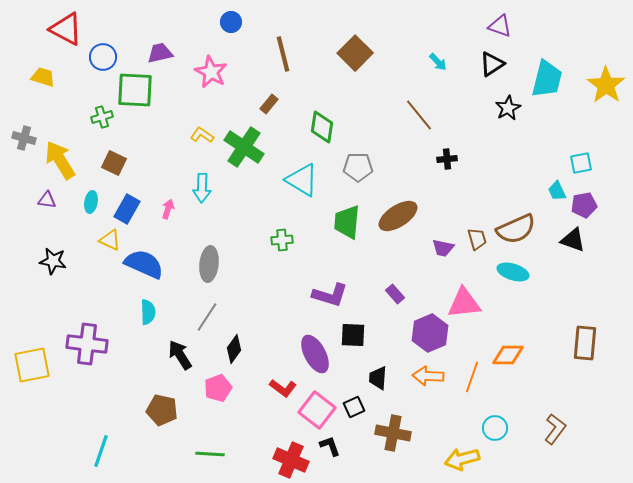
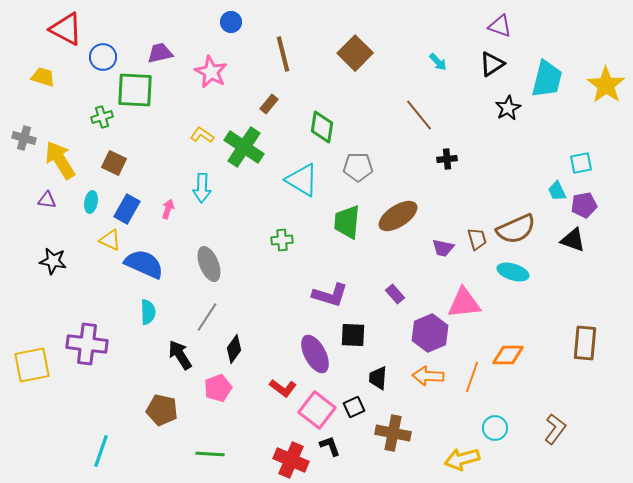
gray ellipse at (209, 264): rotated 28 degrees counterclockwise
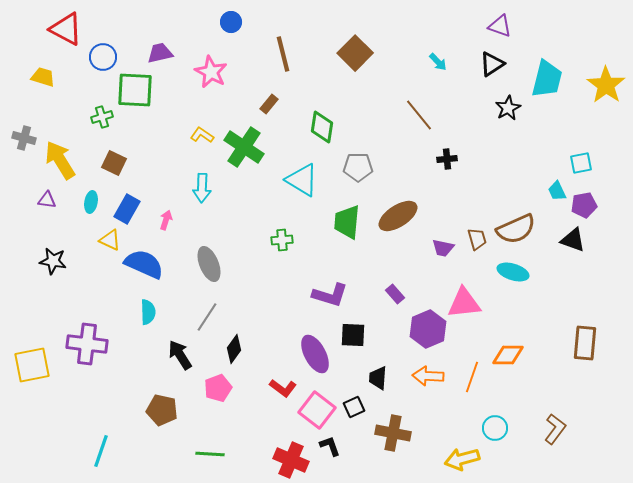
pink arrow at (168, 209): moved 2 px left, 11 px down
purple hexagon at (430, 333): moved 2 px left, 4 px up
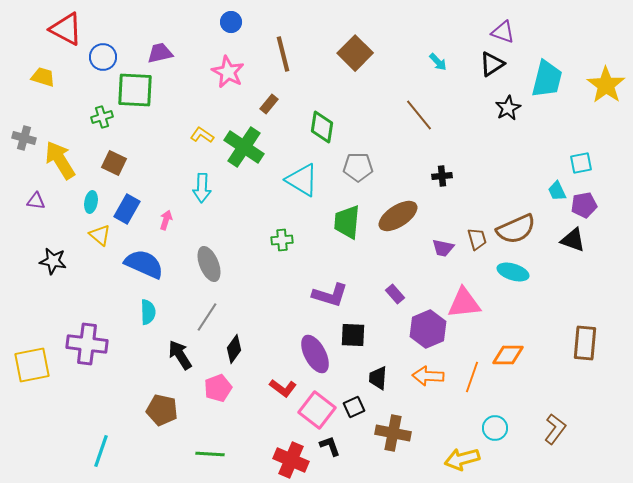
purple triangle at (500, 26): moved 3 px right, 6 px down
pink star at (211, 72): moved 17 px right
black cross at (447, 159): moved 5 px left, 17 px down
purple triangle at (47, 200): moved 11 px left, 1 px down
yellow triangle at (110, 240): moved 10 px left, 5 px up; rotated 15 degrees clockwise
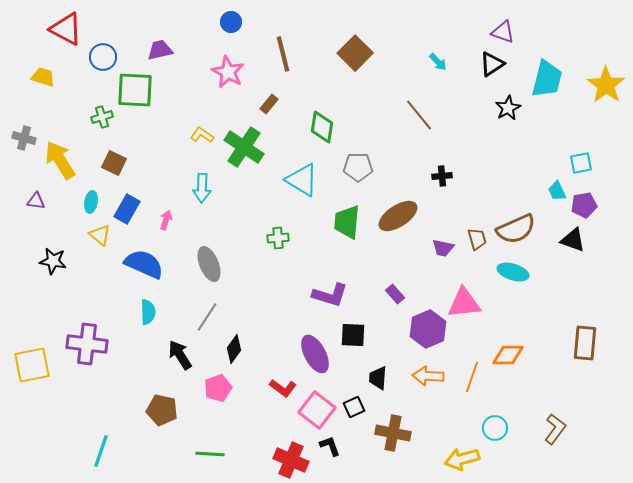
purple trapezoid at (160, 53): moved 3 px up
green cross at (282, 240): moved 4 px left, 2 px up
